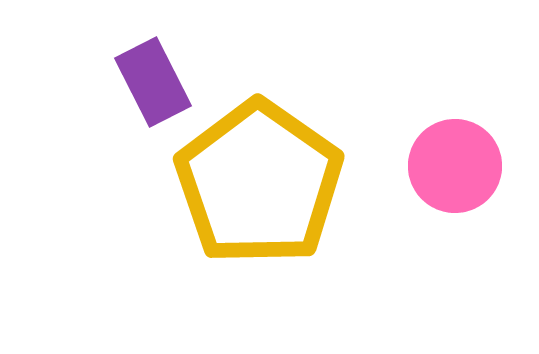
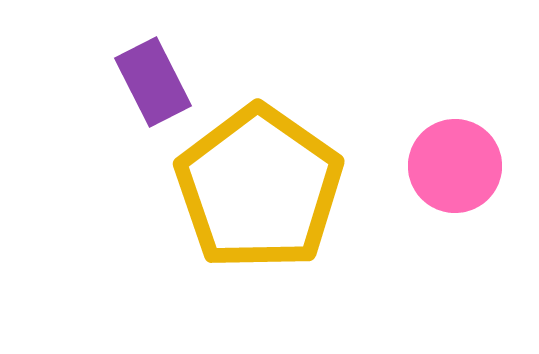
yellow pentagon: moved 5 px down
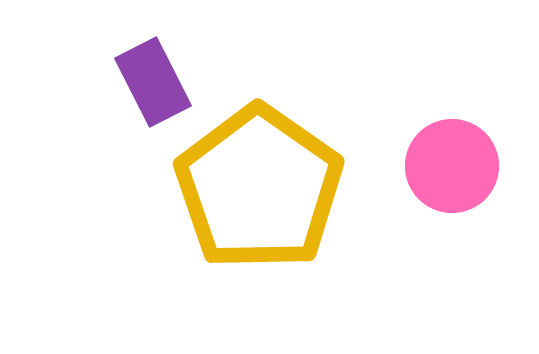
pink circle: moved 3 px left
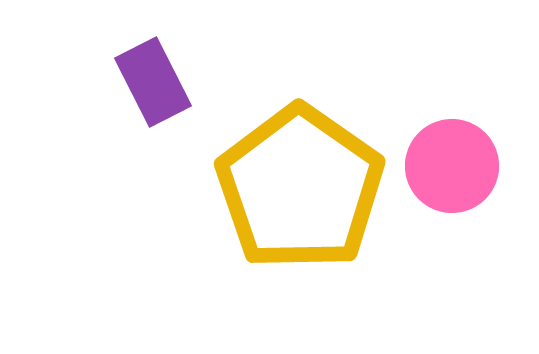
yellow pentagon: moved 41 px right
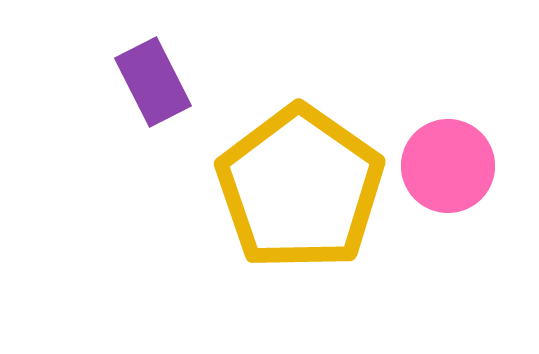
pink circle: moved 4 px left
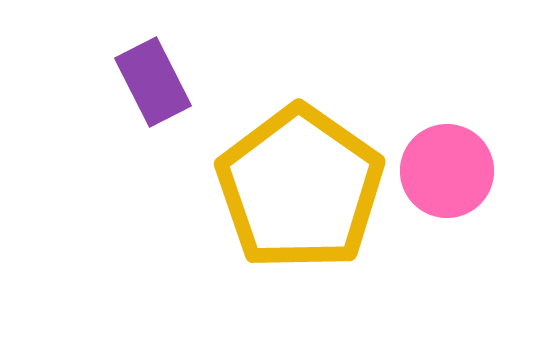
pink circle: moved 1 px left, 5 px down
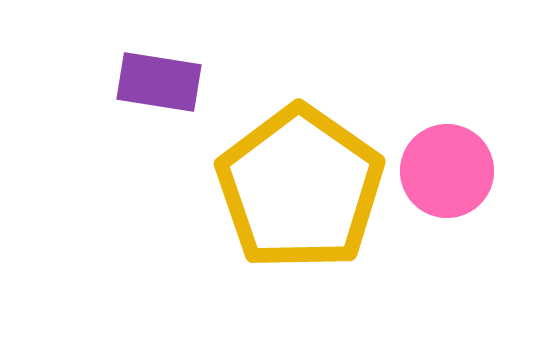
purple rectangle: moved 6 px right; rotated 54 degrees counterclockwise
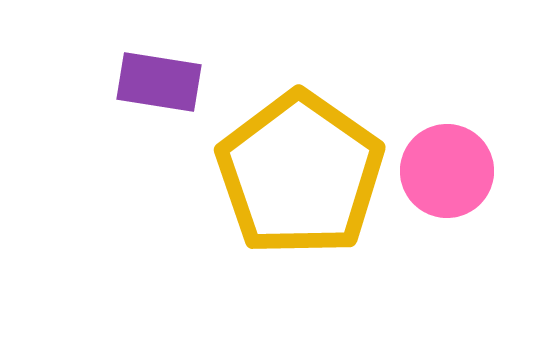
yellow pentagon: moved 14 px up
